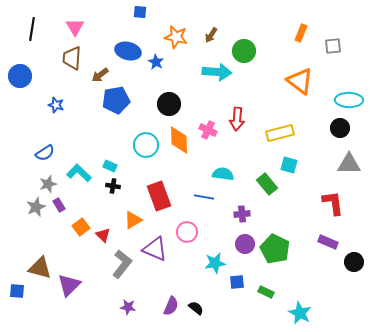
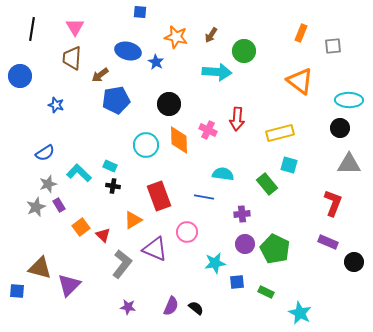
red L-shape at (333, 203): rotated 28 degrees clockwise
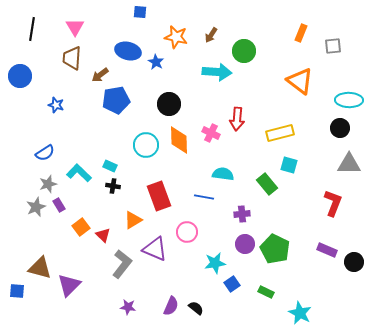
pink cross at (208, 130): moved 3 px right, 3 px down
purple rectangle at (328, 242): moved 1 px left, 8 px down
blue square at (237, 282): moved 5 px left, 2 px down; rotated 28 degrees counterclockwise
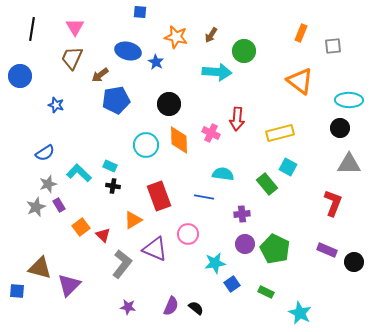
brown trapezoid at (72, 58): rotated 20 degrees clockwise
cyan square at (289, 165): moved 1 px left, 2 px down; rotated 12 degrees clockwise
pink circle at (187, 232): moved 1 px right, 2 px down
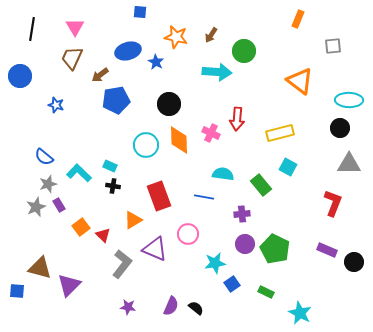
orange rectangle at (301, 33): moved 3 px left, 14 px up
blue ellipse at (128, 51): rotated 30 degrees counterclockwise
blue semicircle at (45, 153): moved 1 px left, 4 px down; rotated 72 degrees clockwise
green rectangle at (267, 184): moved 6 px left, 1 px down
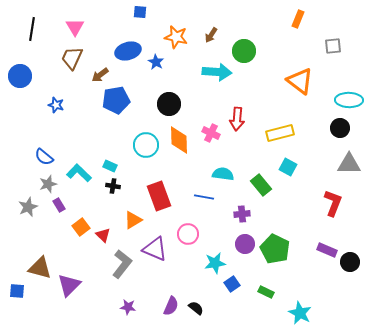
gray star at (36, 207): moved 8 px left
black circle at (354, 262): moved 4 px left
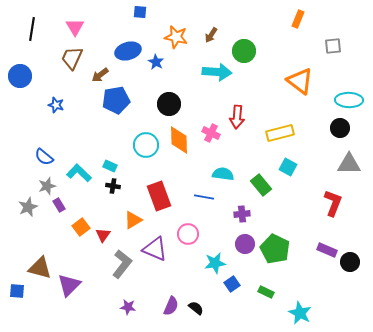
red arrow at (237, 119): moved 2 px up
gray star at (48, 184): moved 1 px left, 2 px down
red triangle at (103, 235): rotated 21 degrees clockwise
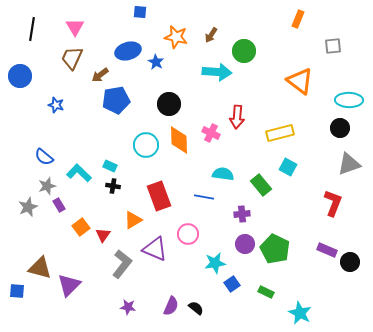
gray triangle at (349, 164): rotated 20 degrees counterclockwise
